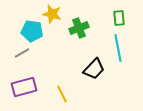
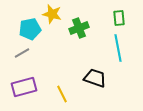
cyan pentagon: moved 2 px left, 2 px up; rotated 20 degrees counterclockwise
black trapezoid: moved 1 px right, 9 px down; rotated 115 degrees counterclockwise
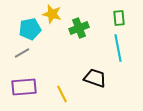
purple rectangle: rotated 10 degrees clockwise
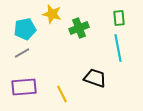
cyan pentagon: moved 5 px left
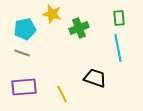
gray line: rotated 49 degrees clockwise
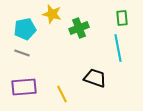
green rectangle: moved 3 px right
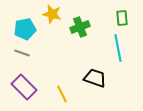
green cross: moved 1 px right, 1 px up
purple rectangle: rotated 50 degrees clockwise
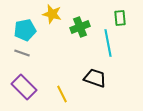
green rectangle: moved 2 px left
cyan pentagon: moved 1 px down
cyan line: moved 10 px left, 5 px up
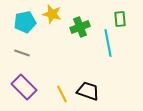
green rectangle: moved 1 px down
cyan pentagon: moved 8 px up
black trapezoid: moved 7 px left, 13 px down
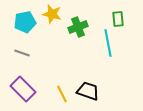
green rectangle: moved 2 px left
green cross: moved 2 px left
purple rectangle: moved 1 px left, 2 px down
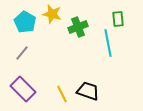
cyan pentagon: rotated 30 degrees counterclockwise
gray line: rotated 70 degrees counterclockwise
